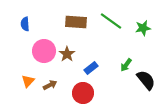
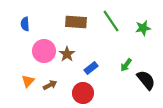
green line: rotated 20 degrees clockwise
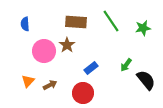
brown star: moved 9 px up
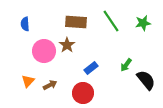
green star: moved 5 px up
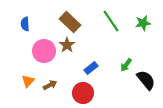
brown rectangle: moved 6 px left; rotated 40 degrees clockwise
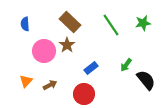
green line: moved 4 px down
orange triangle: moved 2 px left
red circle: moved 1 px right, 1 px down
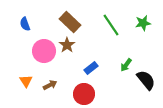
blue semicircle: rotated 16 degrees counterclockwise
orange triangle: rotated 16 degrees counterclockwise
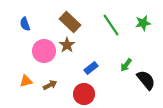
orange triangle: rotated 48 degrees clockwise
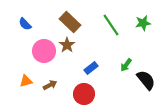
blue semicircle: rotated 24 degrees counterclockwise
